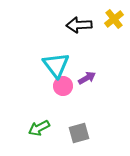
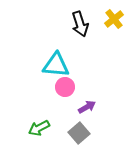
black arrow: moved 1 px right, 1 px up; rotated 105 degrees counterclockwise
cyan triangle: rotated 48 degrees counterclockwise
purple arrow: moved 29 px down
pink circle: moved 2 px right, 1 px down
gray square: rotated 25 degrees counterclockwise
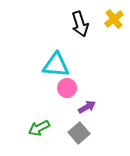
pink circle: moved 2 px right, 1 px down
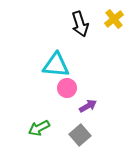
purple arrow: moved 1 px right, 1 px up
gray square: moved 1 px right, 2 px down
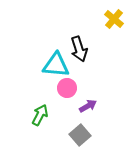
yellow cross: rotated 12 degrees counterclockwise
black arrow: moved 1 px left, 25 px down
green arrow: moved 1 px right, 13 px up; rotated 145 degrees clockwise
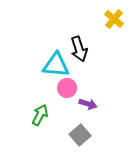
purple arrow: moved 2 px up; rotated 48 degrees clockwise
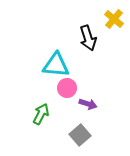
black arrow: moved 9 px right, 11 px up
green arrow: moved 1 px right, 1 px up
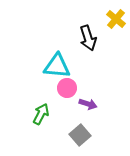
yellow cross: moved 2 px right
cyan triangle: moved 1 px right, 1 px down
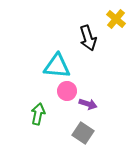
pink circle: moved 3 px down
green arrow: moved 3 px left; rotated 15 degrees counterclockwise
gray square: moved 3 px right, 2 px up; rotated 15 degrees counterclockwise
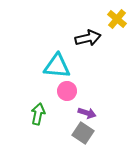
yellow cross: moved 1 px right
black arrow: rotated 85 degrees counterclockwise
purple arrow: moved 1 px left, 9 px down
